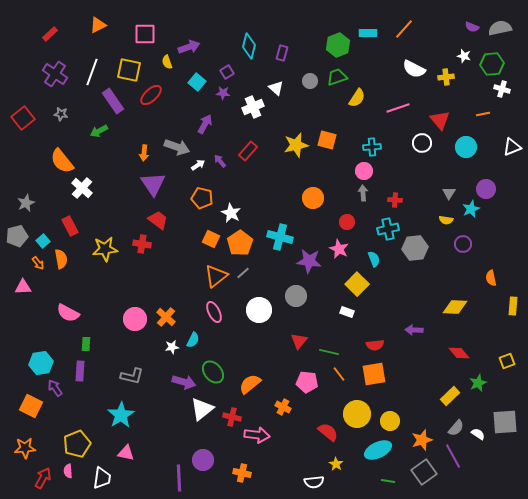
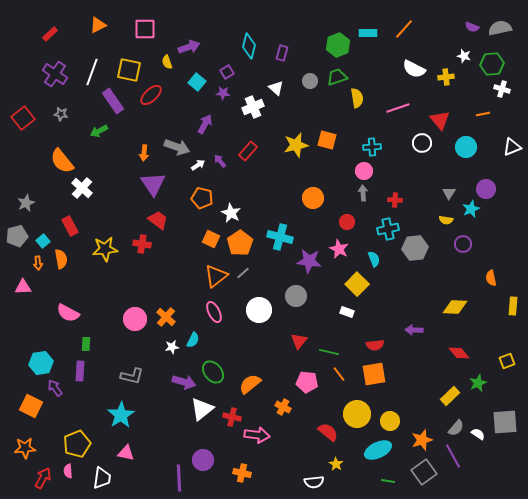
pink square at (145, 34): moved 5 px up
yellow semicircle at (357, 98): rotated 42 degrees counterclockwise
orange arrow at (38, 263): rotated 32 degrees clockwise
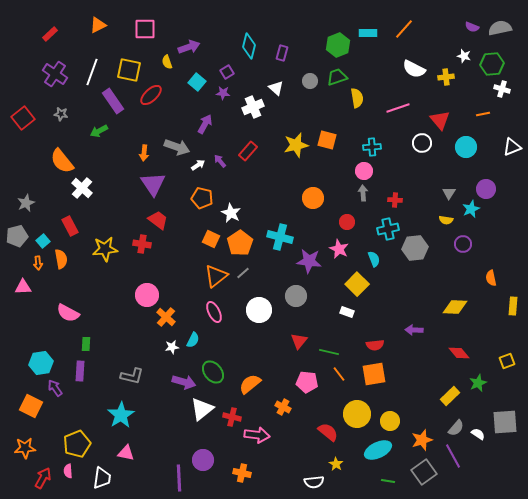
pink circle at (135, 319): moved 12 px right, 24 px up
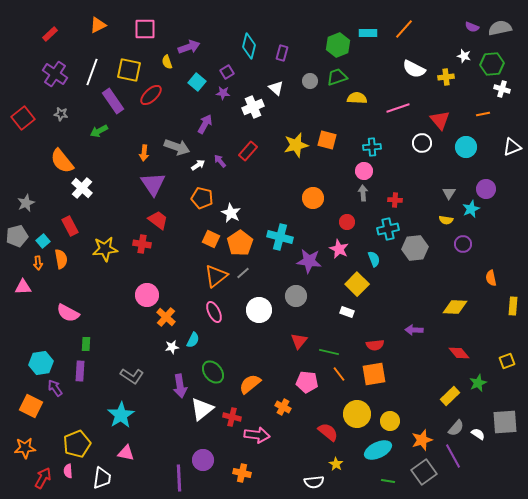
yellow semicircle at (357, 98): rotated 78 degrees counterclockwise
gray L-shape at (132, 376): rotated 20 degrees clockwise
purple arrow at (184, 382): moved 4 px left, 4 px down; rotated 65 degrees clockwise
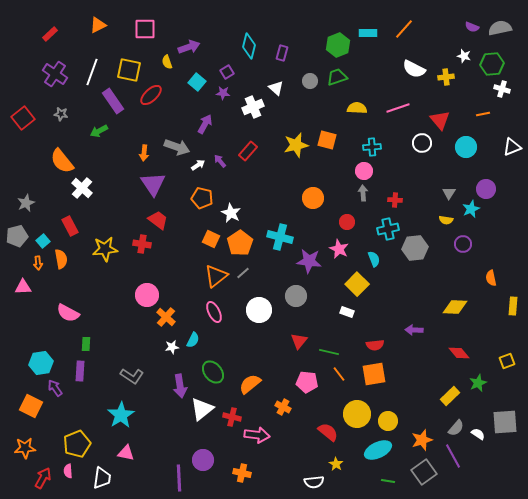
yellow semicircle at (357, 98): moved 10 px down
yellow circle at (390, 421): moved 2 px left
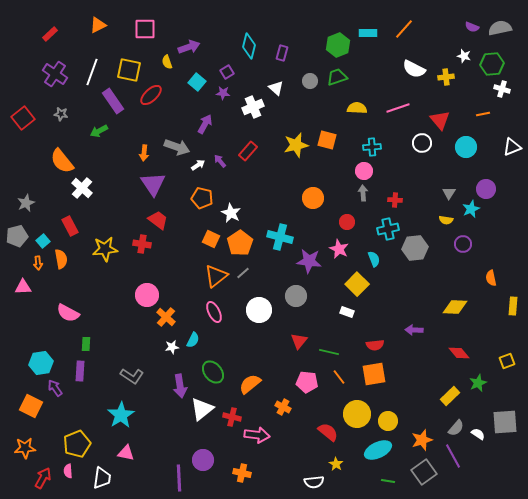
orange line at (339, 374): moved 3 px down
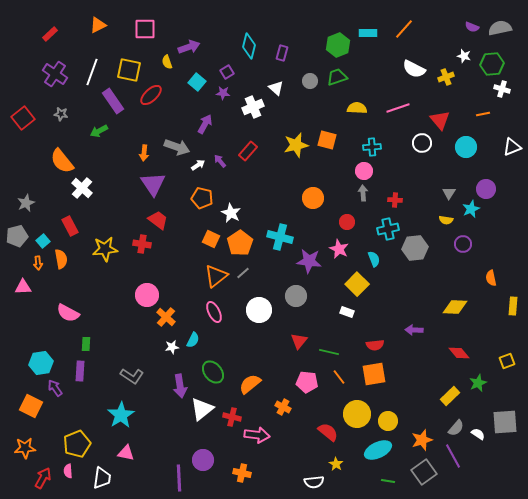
yellow cross at (446, 77): rotated 14 degrees counterclockwise
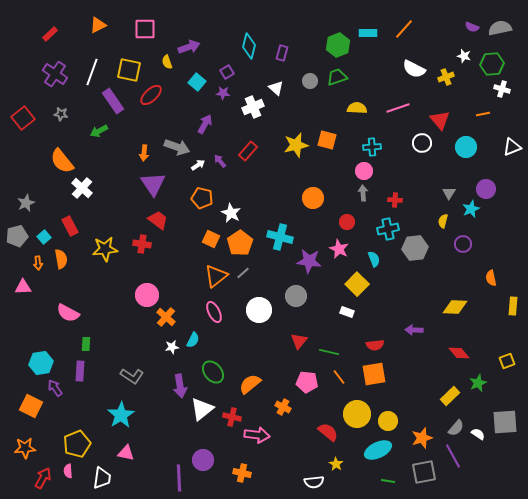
yellow semicircle at (446, 220): moved 3 px left, 1 px down; rotated 96 degrees clockwise
cyan square at (43, 241): moved 1 px right, 4 px up
orange star at (422, 440): moved 2 px up
gray square at (424, 472): rotated 25 degrees clockwise
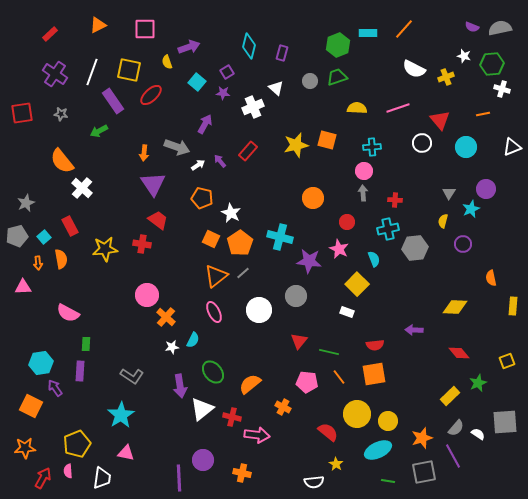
red square at (23, 118): moved 1 px left, 5 px up; rotated 30 degrees clockwise
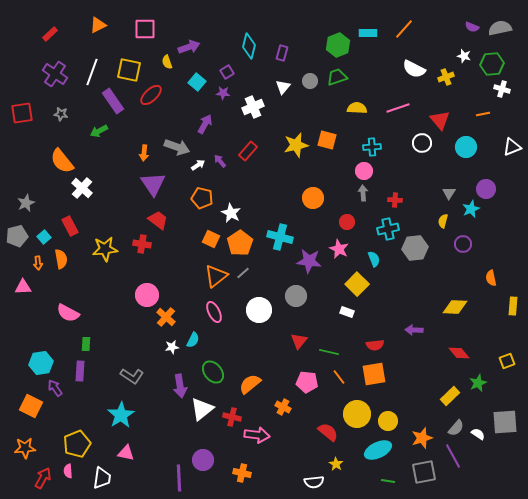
white triangle at (276, 88): moved 7 px right, 1 px up; rotated 28 degrees clockwise
